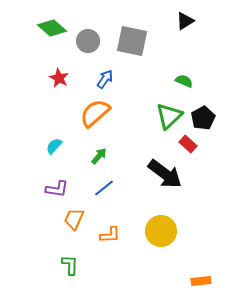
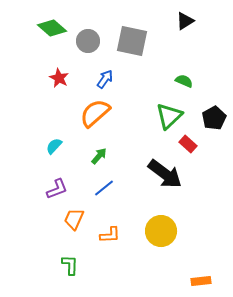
black pentagon: moved 11 px right
purple L-shape: rotated 30 degrees counterclockwise
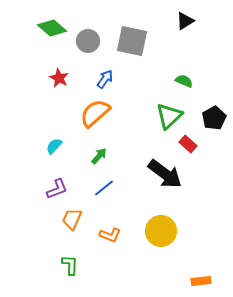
orange trapezoid: moved 2 px left
orange L-shape: rotated 25 degrees clockwise
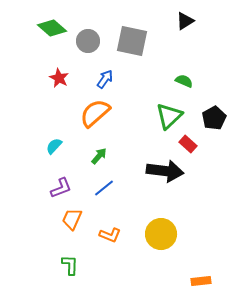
black arrow: moved 3 px up; rotated 30 degrees counterclockwise
purple L-shape: moved 4 px right, 1 px up
yellow circle: moved 3 px down
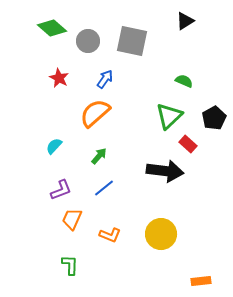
purple L-shape: moved 2 px down
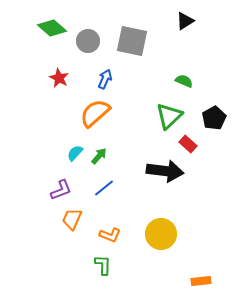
blue arrow: rotated 12 degrees counterclockwise
cyan semicircle: moved 21 px right, 7 px down
green L-shape: moved 33 px right
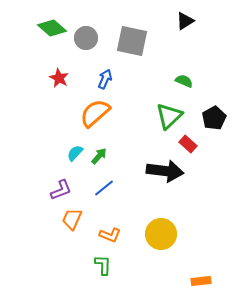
gray circle: moved 2 px left, 3 px up
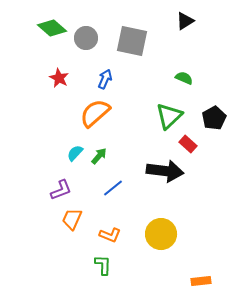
green semicircle: moved 3 px up
blue line: moved 9 px right
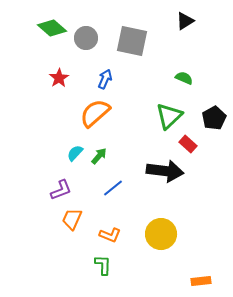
red star: rotated 12 degrees clockwise
